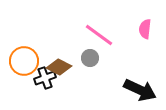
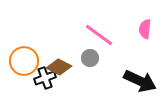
black arrow: moved 9 px up
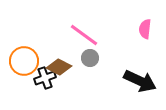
pink line: moved 15 px left
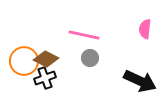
pink line: rotated 24 degrees counterclockwise
brown diamond: moved 13 px left, 8 px up
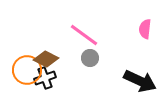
pink line: rotated 24 degrees clockwise
orange circle: moved 3 px right, 9 px down
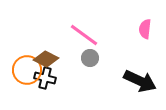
black cross: rotated 35 degrees clockwise
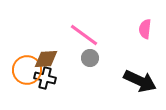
brown diamond: rotated 30 degrees counterclockwise
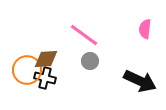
gray circle: moved 3 px down
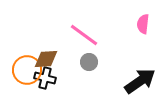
pink semicircle: moved 2 px left, 5 px up
gray circle: moved 1 px left, 1 px down
black arrow: rotated 60 degrees counterclockwise
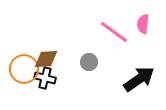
pink line: moved 30 px right, 3 px up
orange circle: moved 3 px left, 1 px up
black arrow: moved 1 px left, 2 px up
